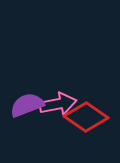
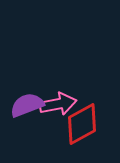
red diamond: moved 4 px left, 7 px down; rotated 63 degrees counterclockwise
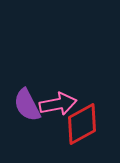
purple semicircle: rotated 96 degrees counterclockwise
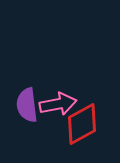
purple semicircle: rotated 20 degrees clockwise
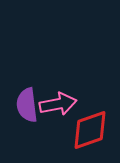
red diamond: moved 8 px right, 6 px down; rotated 9 degrees clockwise
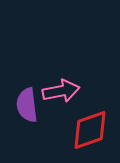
pink arrow: moved 3 px right, 13 px up
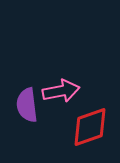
red diamond: moved 3 px up
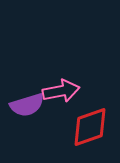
purple semicircle: rotated 100 degrees counterclockwise
